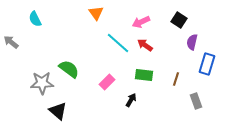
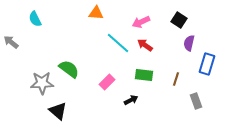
orange triangle: rotated 49 degrees counterclockwise
purple semicircle: moved 3 px left, 1 px down
black arrow: rotated 32 degrees clockwise
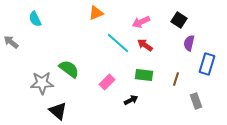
orange triangle: rotated 28 degrees counterclockwise
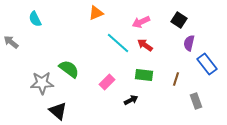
blue rectangle: rotated 55 degrees counterclockwise
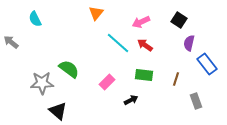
orange triangle: rotated 28 degrees counterclockwise
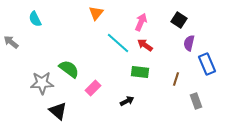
pink arrow: rotated 138 degrees clockwise
blue rectangle: rotated 15 degrees clockwise
green rectangle: moved 4 px left, 3 px up
pink rectangle: moved 14 px left, 6 px down
black arrow: moved 4 px left, 1 px down
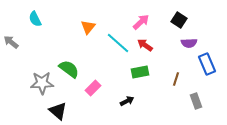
orange triangle: moved 8 px left, 14 px down
pink arrow: rotated 24 degrees clockwise
purple semicircle: rotated 105 degrees counterclockwise
green rectangle: rotated 18 degrees counterclockwise
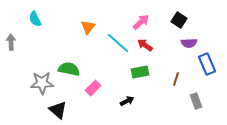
gray arrow: rotated 49 degrees clockwise
green semicircle: rotated 25 degrees counterclockwise
black triangle: moved 1 px up
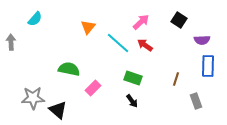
cyan semicircle: rotated 112 degrees counterclockwise
purple semicircle: moved 13 px right, 3 px up
blue rectangle: moved 1 px right, 2 px down; rotated 25 degrees clockwise
green rectangle: moved 7 px left, 6 px down; rotated 30 degrees clockwise
gray star: moved 9 px left, 15 px down
black arrow: moved 5 px right; rotated 80 degrees clockwise
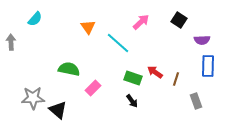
orange triangle: rotated 14 degrees counterclockwise
red arrow: moved 10 px right, 27 px down
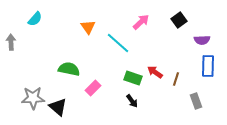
black square: rotated 21 degrees clockwise
black triangle: moved 3 px up
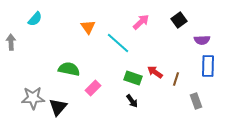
black triangle: rotated 30 degrees clockwise
